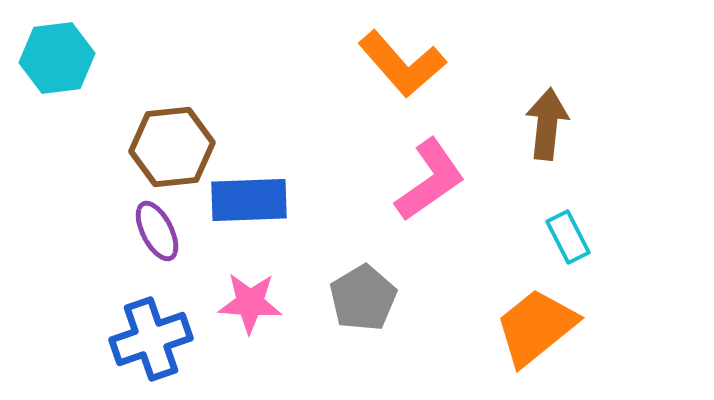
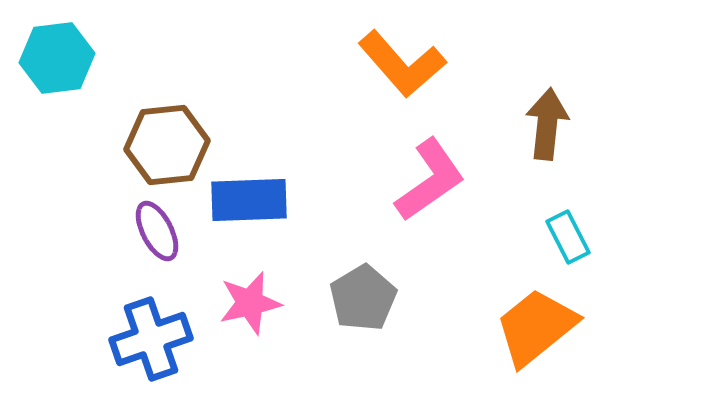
brown hexagon: moved 5 px left, 2 px up
pink star: rotated 16 degrees counterclockwise
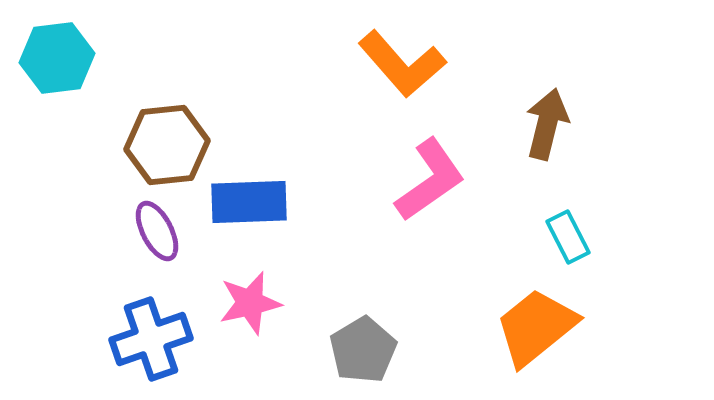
brown arrow: rotated 8 degrees clockwise
blue rectangle: moved 2 px down
gray pentagon: moved 52 px down
